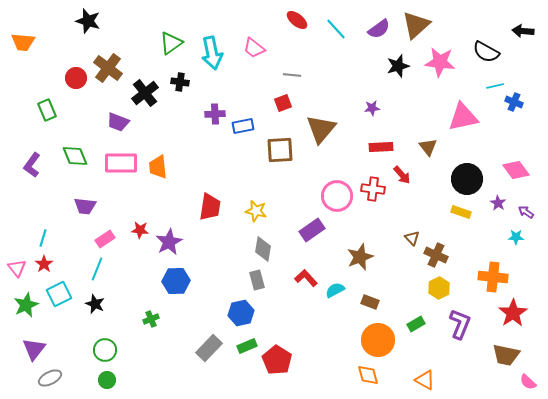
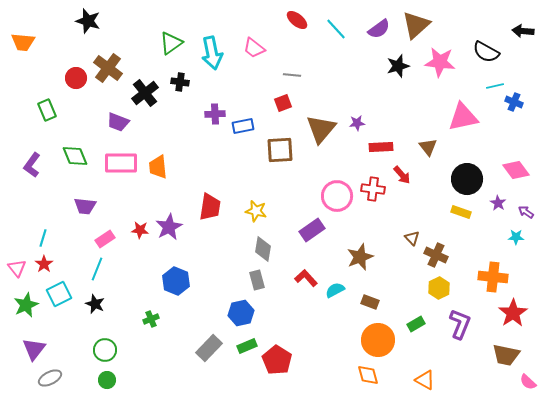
purple star at (372, 108): moved 15 px left, 15 px down
purple star at (169, 242): moved 15 px up
blue hexagon at (176, 281): rotated 24 degrees clockwise
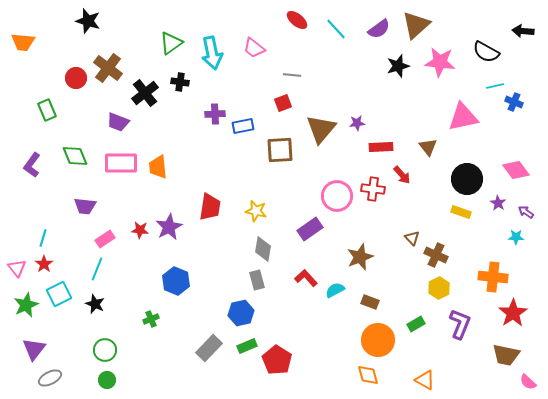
purple rectangle at (312, 230): moved 2 px left, 1 px up
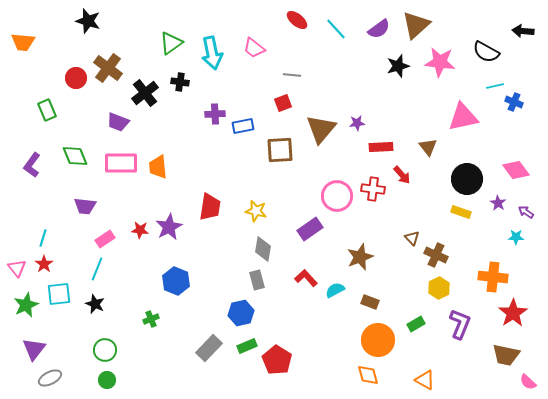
cyan square at (59, 294): rotated 20 degrees clockwise
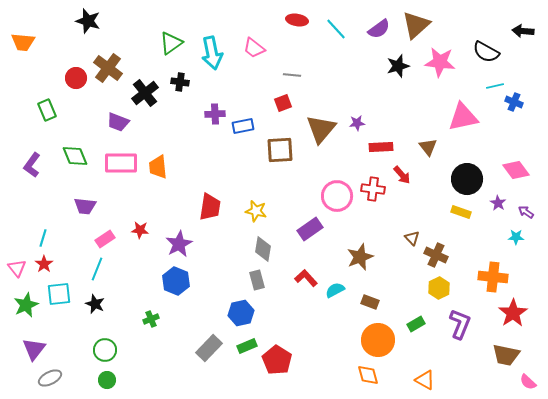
red ellipse at (297, 20): rotated 30 degrees counterclockwise
purple star at (169, 227): moved 10 px right, 17 px down
